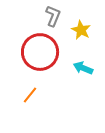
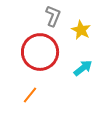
cyan arrow: rotated 120 degrees clockwise
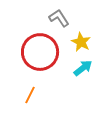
gray L-shape: moved 6 px right, 2 px down; rotated 55 degrees counterclockwise
yellow star: moved 12 px down
orange line: rotated 12 degrees counterclockwise
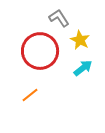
yellow star: moved 1 px left, 2 px up
red circle: moved 1 px up
orange line: rotated 24 degrees clockwise
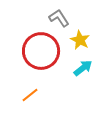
red circle: moved 1 px right
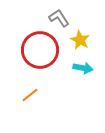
red circle: moved 1 px left, 1 px up
cyan arrow: rotated 48 degrees clockwise
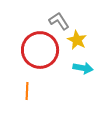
gray L-shape: moved 3 px down
yellow star: moved 3 px left
orange line: moved 3 px left, 4 px up; rotated 48 degrees counterclockwise
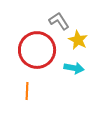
yellow star: moved 1 px right
red circle: moved 3 px left
cyan arrow: moved 9 px left
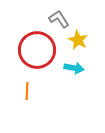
gray L-shape: moved 2 px up
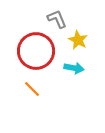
gray L-shape: moved 2 px left; rotated 10 degrees clockwise
red circle: moved 1 px left, 1 px down
orange line: moved 5 px right, 2 px up; rotated 48 degrees counterclockwise
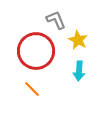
gray L-shape: moved 1 px left, 1 px down
cyan arrow: moved 5 px right, 3 px down; rotated 84 degrees clockwise
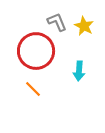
gray L-shape: moved 1 px right, 2 px down
yellow star: moved 6 px right, 14 px up
orange line: moved 1 px right
